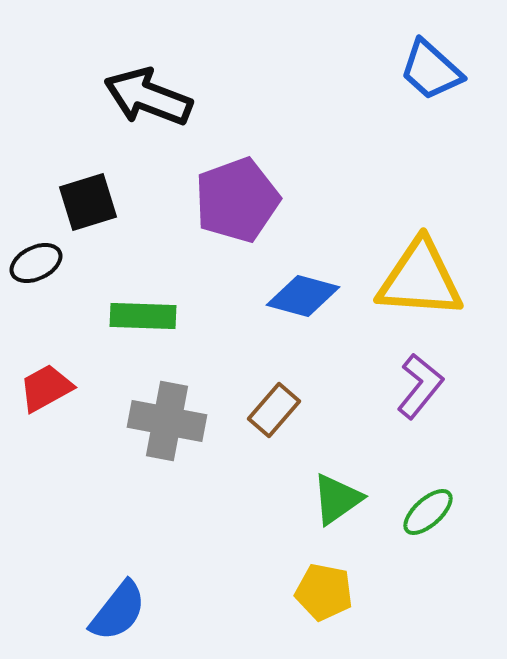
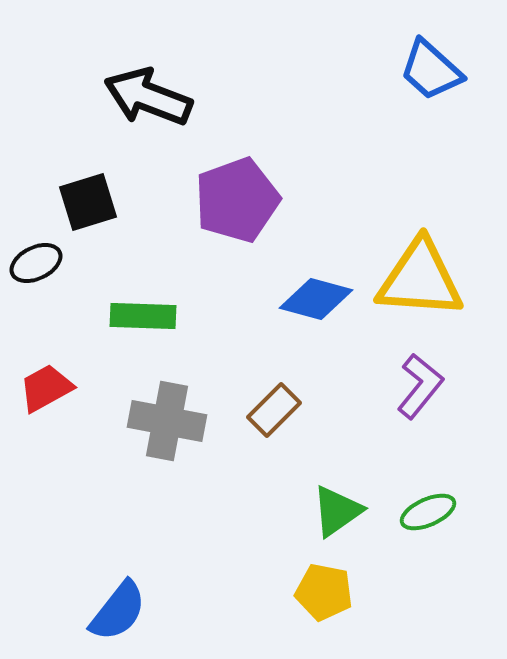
blue diamond: moved 13 px right, 3 px down
brown rectangle: rotated 4 degrees clockwise
green triangle: moved 12 px down
green ellipse: rotated 18 degrees clockwise
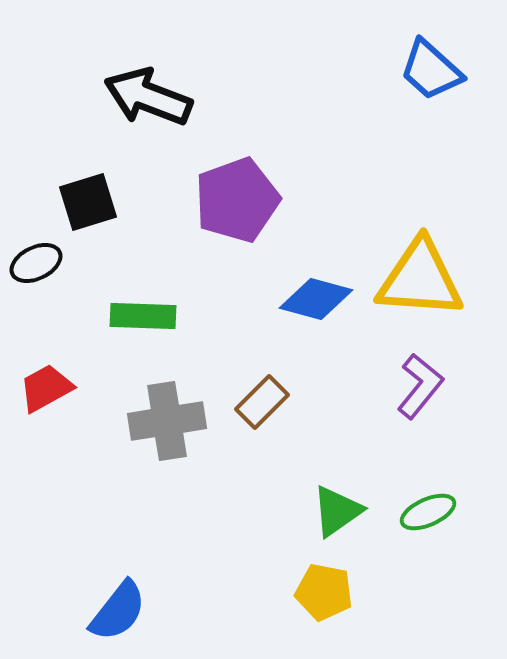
brown rectangle: moved 12 px left, 8 px up
gray cross: rotated 20 degrees counterclockwise
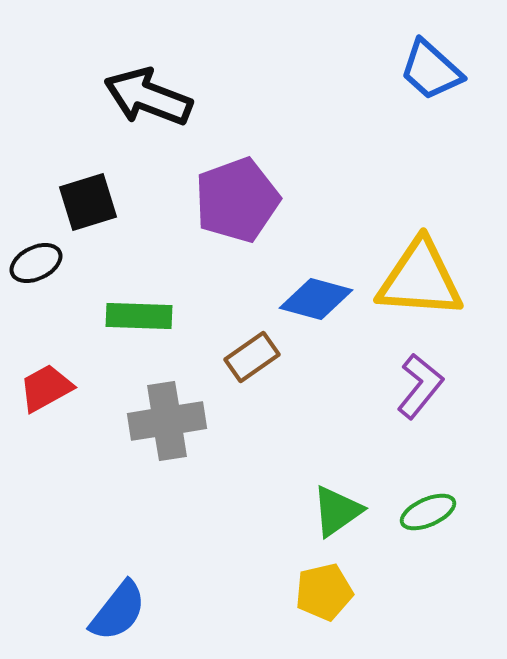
green rectangle: moved 4 px left
brown rectangle: moved 10 px left, 45 px up; rotated 10 degrees clockwise
yellow pentagon: rotated 24 degrees counterclockwise
